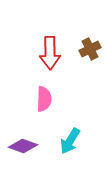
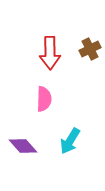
purple diamond: rotated 28 degrees clockwise
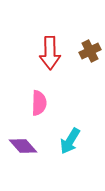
brown cross: moved 2 px down
pink semicircle: moved 5 px left, 4 px down
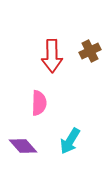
red arrow: moved 2 px right, 3 px down
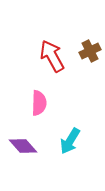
red arrow: rotated 152 degrees clockwise
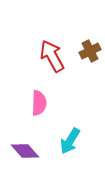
purple diamond: moved 2 px right, 5 px down
